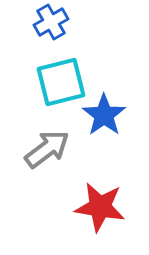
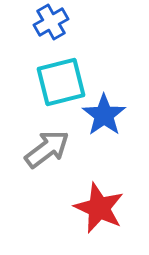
red star: moved 1 px left, 1 px down; rotated 15 degrees clockwise
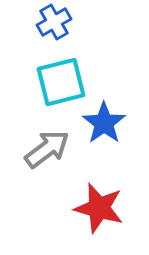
blue cross: moved 3 px right
blue star: moved 8 px down
red star: rotated 9 degrees counterclockwise
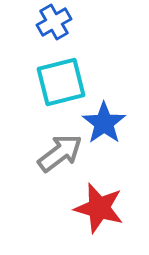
gray arrow: moved 13 px right, 4 px down
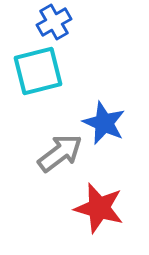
cyan square: moved 23 px left, 11 px up
blue star: rotated 12 degrees counterclockwise
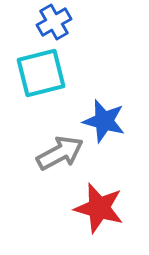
cyan square: moved 3 px right, 2 px down
blue star: moved 2 px up; rotated 9 degrees counterclockwise
gray arrow: rotated 9 degrees clockwise
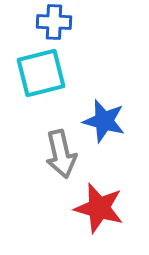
blue cross: rotated 32 degrees clockwise
gray arrow: moved 1 px right, 1 px down; rotated 105 degrees clockwise
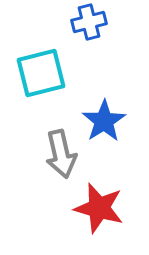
blue cross: moved 35 px right; rotated 16 degrees counterclockwise
blue star: rotated 24 degrees clockwise
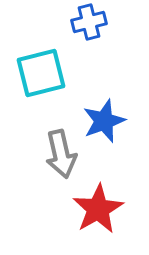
blue star: rotated 12 degrees clockwise
red star: moved 1 px left, 1 px down; rotated 27 degrees clockwise
